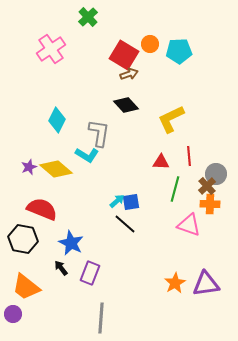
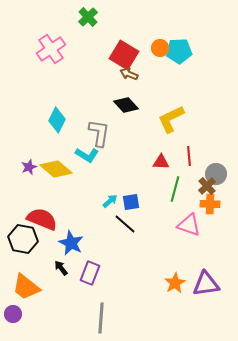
orange circle: moved 10 px right, 4 px down
brown arrow: rotated 138 degrees counterclockwise
cyan arrow: moved 7 px left
red semicircle: moved 10 px down
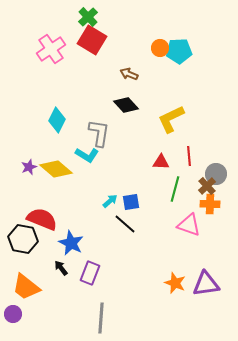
red square: moved 32 px left, 15 px up
orange star: rotated 20 degrees counterclockwise
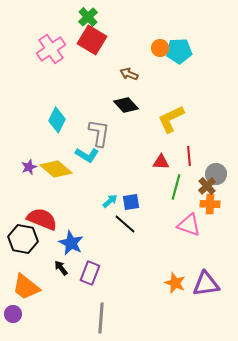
green line: moved 1 px right, 2 px up
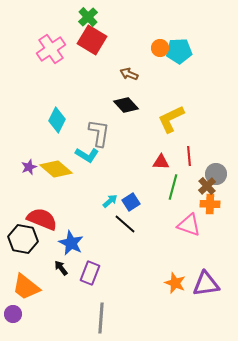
green line: moved 3 px left
blue square: rotated 24 degrees counterclockwise
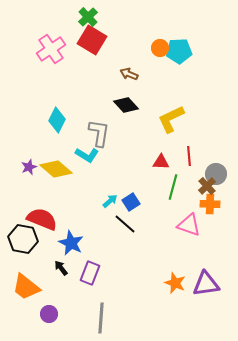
purple circle: moved 36 px right
